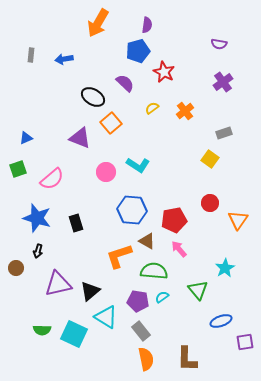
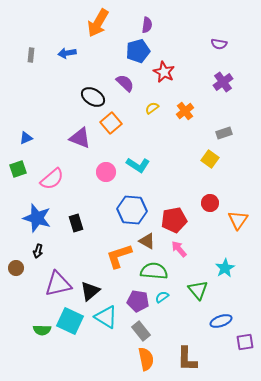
blue arrow at (64, 59): moved 3 px right, 6 px up
cyan square at (74, 334): moved 4 px left, 13 px up
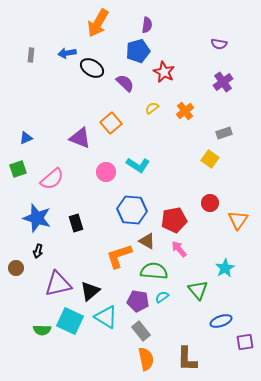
black ellipse at (93, 97): moved 1 px left, 29 px up
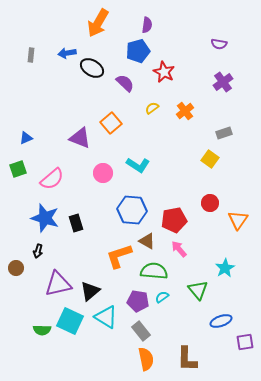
pink circle at (106, 172): moved 3 px left, 1 px down
blue star at (37, 218): moved 8 px right
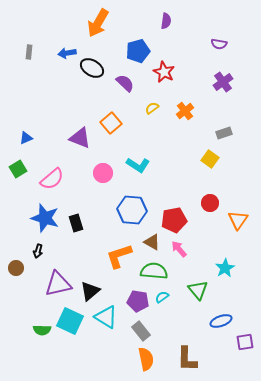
purple semicircle at (147, 25): moved 19 px right, 4 px up
gray rectangle at (31, 55): moved 2 px left, 3 px up
green square at (18, 169): rotated 12 degrees counterclockwise
brown triangle at (147, 241): moved 5 px right, 1 px down
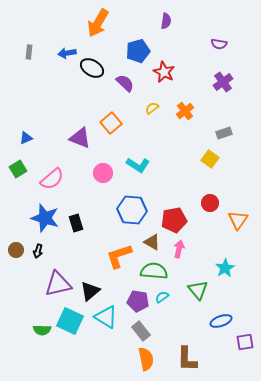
pink arrow at (179, 249): rotated 54 degrees clockwise
brown circle at (16, 268): moved 18 px up
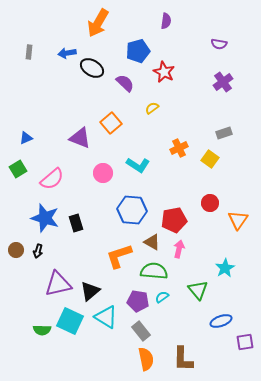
orange cross at (185, 111): moved 6 px left, 37 px down; rotated 12 degrees clockwise
brown L-shape at (187, 359): moved 4 px left
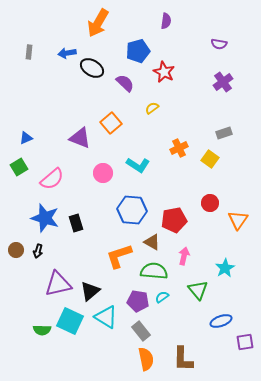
green square at (18, 169): moved 1 px right, 2 px up
pink arrow at (179, 249): moved 5 px right, 7 px down
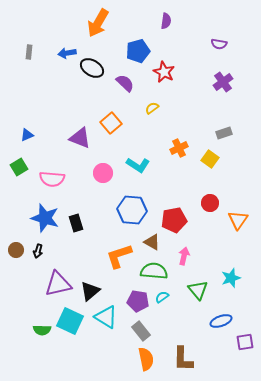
blue triangle at (26, 138): moved 1 px right, 3 px up
pink semicircle at (52, 179): rotated 45 degrees clockwise
cyan star at (225, 268): moved 6 px right, 10 px down; rotated 12 degrees clockwise
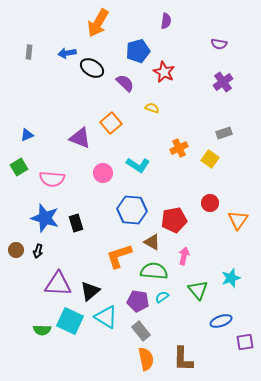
yellow semicircle at (152, 108): rotated 56 degrees clockwise
purple triangle at (58, 284): rotated 16 degrees clockwise
